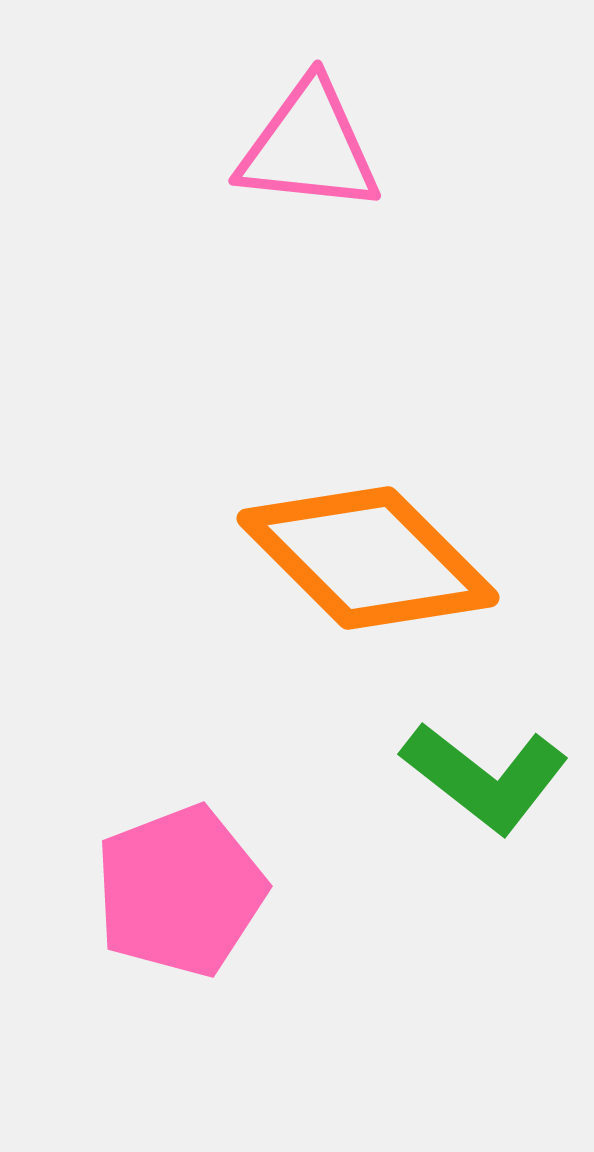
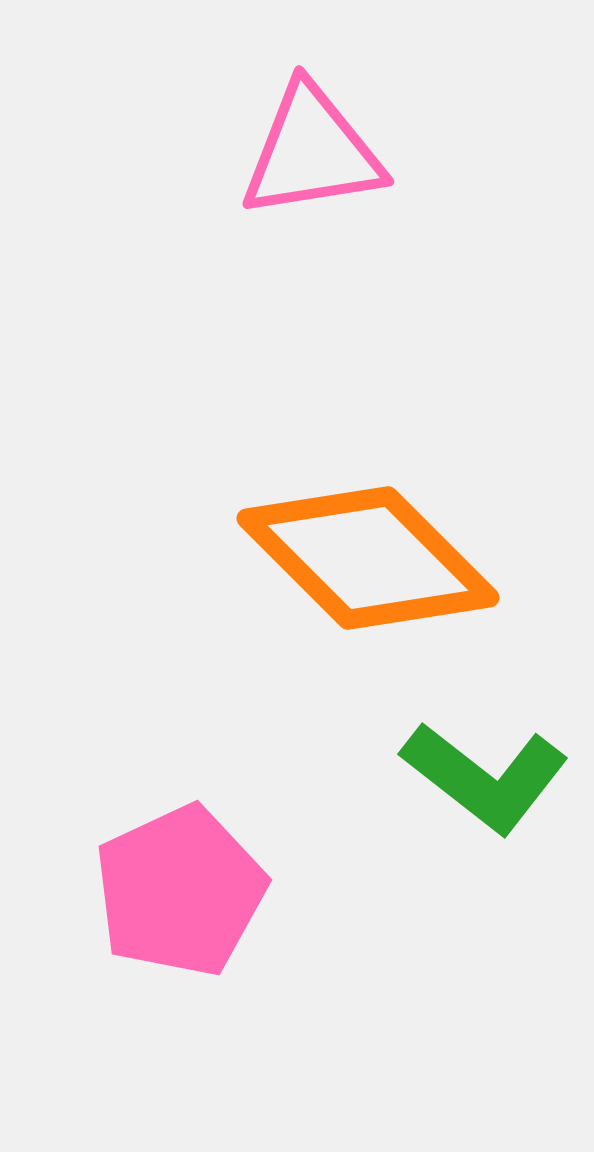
pink triangle: moved 3 px right, 5 px down; rotated 15 degrees counterclockwise
pink pentagon: rotated 4 degrees counterclockwise
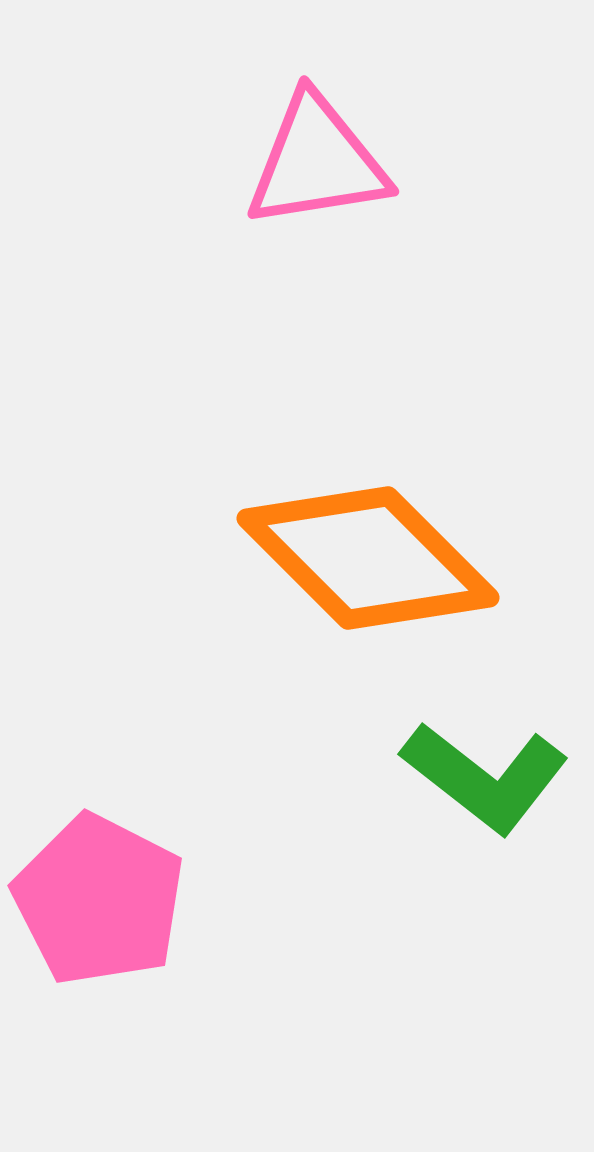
pink triangle: moved 5 px right, 10 px down
pink pentagon: moved 81 px left, 9 px down; rotated 20 degrees counterclockwise
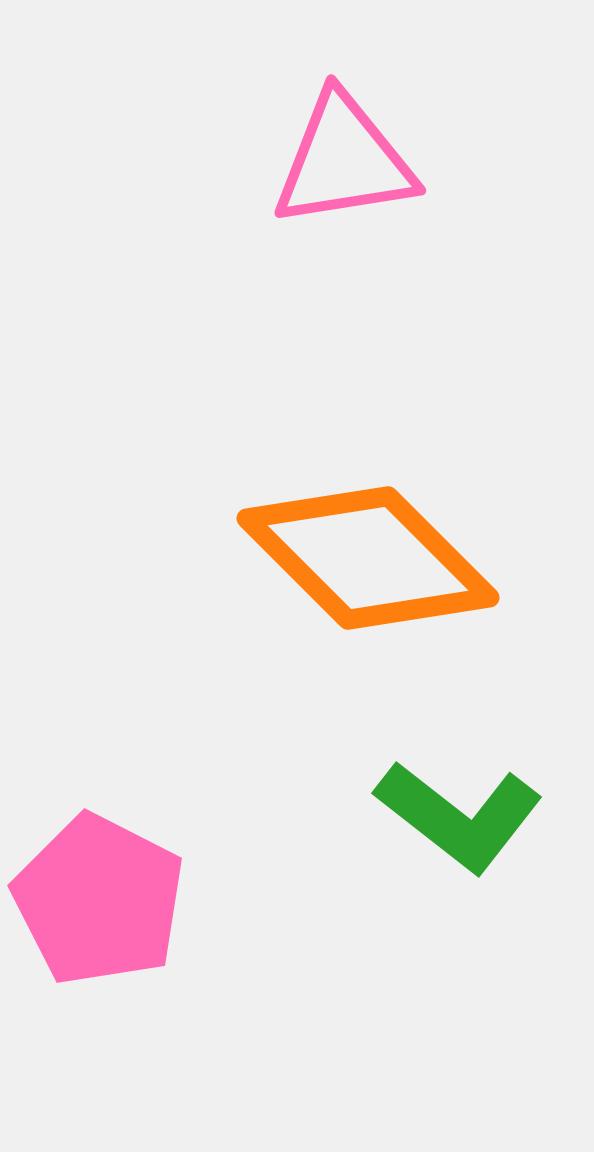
pink triangle: moved 27 px right, 1 px up
green L-shape: moved 26 px left, 39 px down
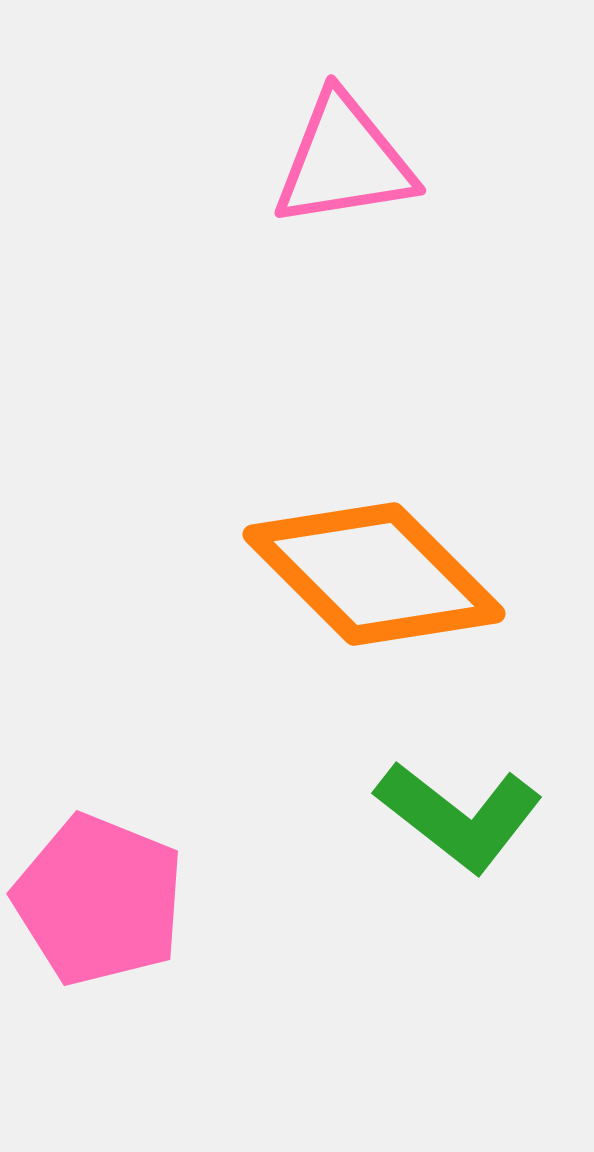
orange diamond: moved 6 px right, 16 px down
pink pentagon: rotated 5 degrees counterclockwise
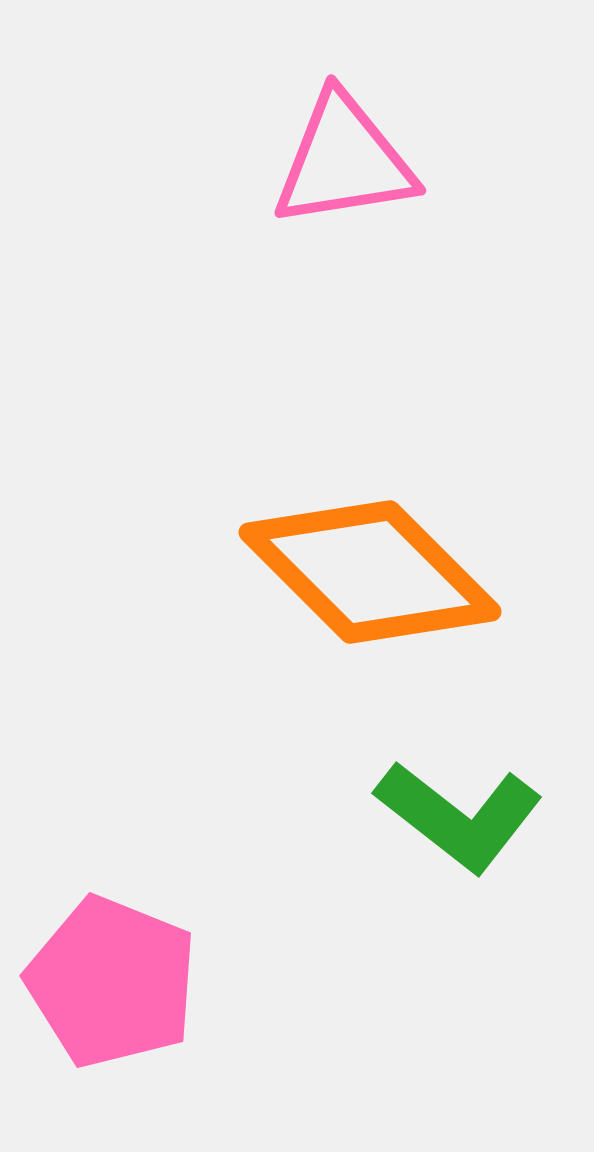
orange diamond: moved 4 px left, 2 px up
pink pentagon: moved 13 px right, 82 px down
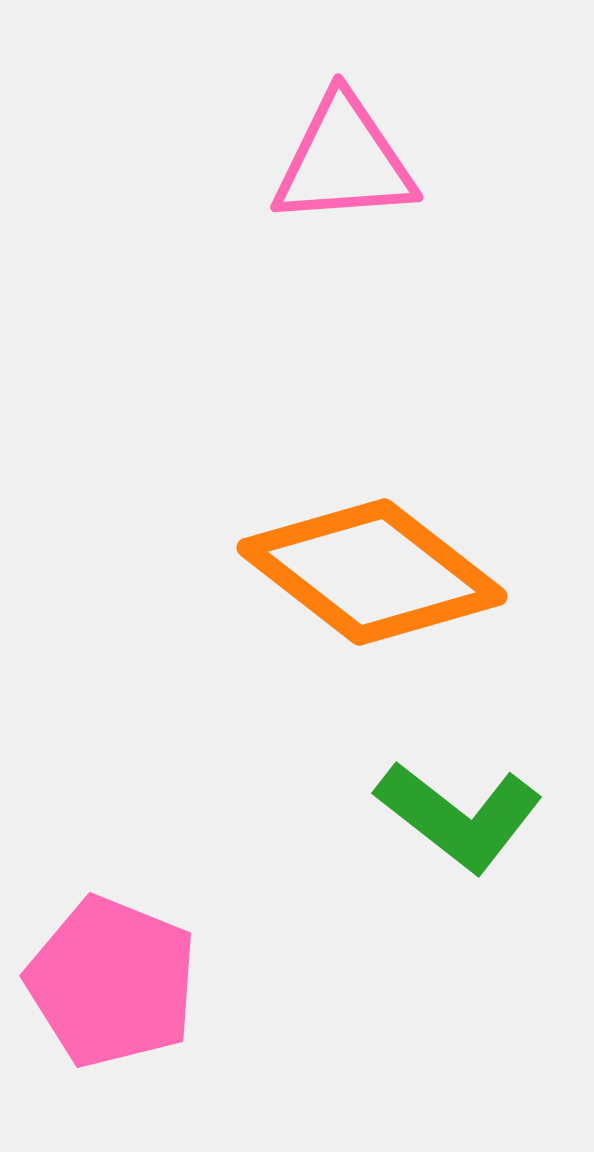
pink triangle: rotated 5 degrees clockwise
orange diamond: moved 2 px right; rotated 7 degrees counterclockwise
